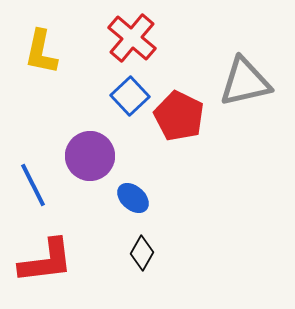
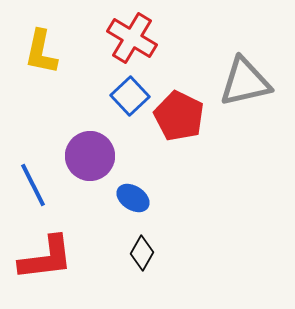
red cross: rotated 9 degrees counterclockwise
blue ellipse: rotated 8 degrees counterclockwise
red L-shape: moved 3 px up
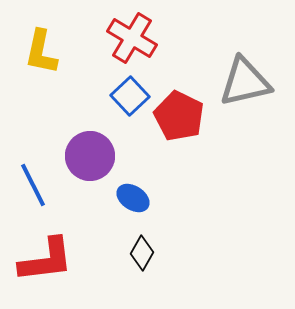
red L-shape: moved 2 px down
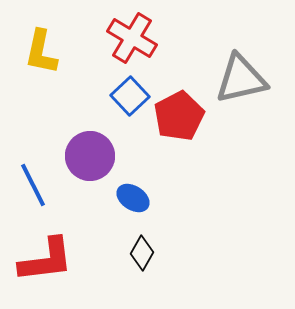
gray triangle: moved 4 px left, 3 px up
red pentagon: rotated 18 degrees clockwise
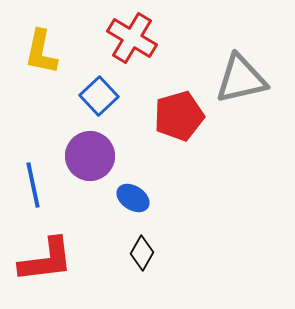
blue square: moved 31 px left
red pentagon: rotated 12 degrees clockwise
blue line: rotated 15 degrees clockwise
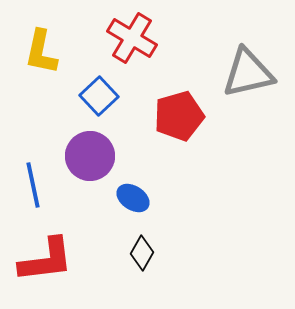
gray triangle: moved 7 px right, 6 px up
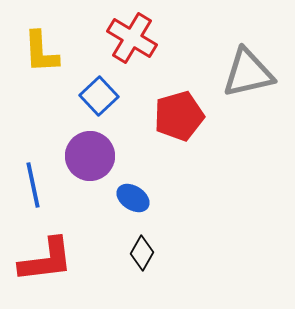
yellow L-shape: rotated 15 degrees counterclockwise
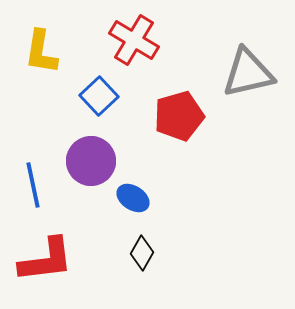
red cross: moved 2 px right, 2 px down
yellow L-shape: rotated 12 degrees clockwise
purple circle: moved 1 px right, 5 px down
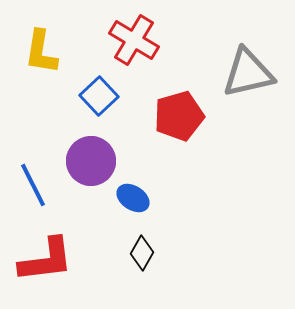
blue line: rotated 15 degrees counterclockwise
